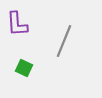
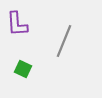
green square: moved 1 px left, 1 px down
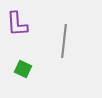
gray line: rotated 16 degrees counterclockwise
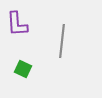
gray line: moved 2 px left
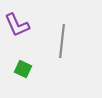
purple L-shape: moved 1 px down; rotated 20 degrees counterclockwise
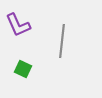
purple L-shape: moved 1 px right
